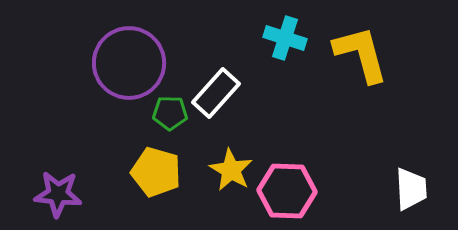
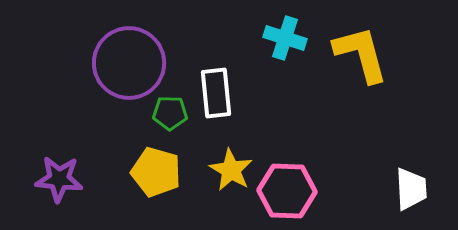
white rectangle: rotated 48 degrees counterclockwise
purple star: moved 1 px right, 15 px up
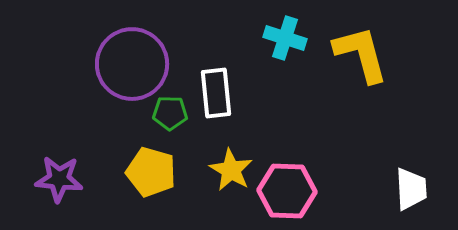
purple circle: moved 3 px right, 1 px down
yellow pentagon: moved 5 px left
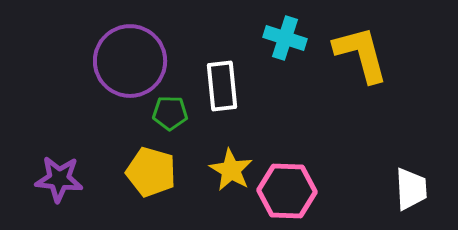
purple circle: moved 2 px left, 3 px up
white rectangle: moved 6 px right, 7 px up
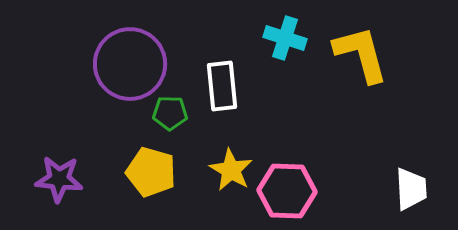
purple circle: moved 3 px down
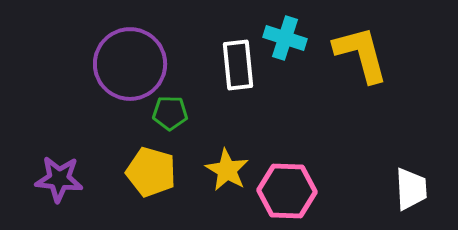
white rectangle: moved 16 px right, 21 px up
yellow star: moved 4 px left
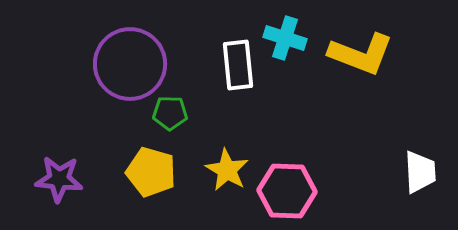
yellow L-shape: rotated 126 degrees clockwise
white trapezoid: moved 9 px right, 17 px up
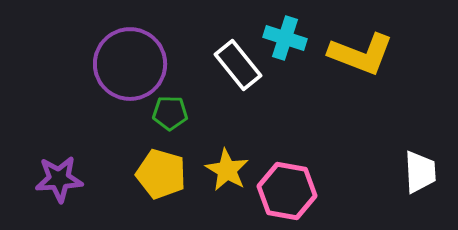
white rectangle: rotated 33 degrees counterclockwise
yellow pentagon: moved 10 px right, 2 px down
purple star: rotated 9 degrees counterclockwise
pink hexagon: rotated 8 degrees clockwise
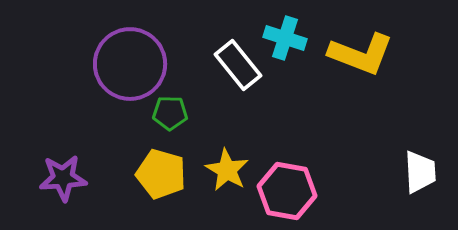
purple star: moved 4 px right, 1 px up
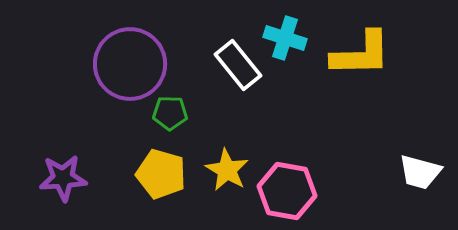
yellow L-shape: rotated 22 degrees counterclockwise
white trapezoid: rotated 108 degrees clockwise
